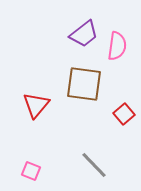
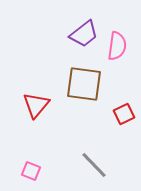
red square: rotated 15 degrees clockwise
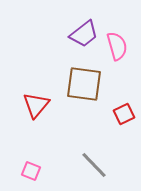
pink semicircle: rotated 24 degrees counterclockwise
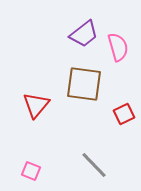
pink semicircle: moved 1 px right, 1 px down
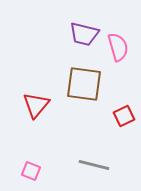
purple trapezoid: rotated 52 degrees clockwise
red square: moved 2 px down
gray line: rotated 32 degrees counterclockwise
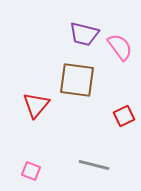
pink semicircle: moved 2 px right; rotated 20 degrees counterclockwise
brown square: moved 7 px left, 4 px up
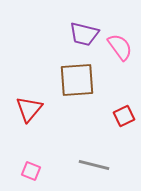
brown square: rotated 12 degrees counterclockwise
red triangle: moved 7 px left, 4 px down
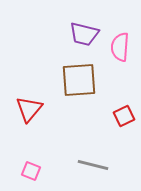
pink semicircle: rotated 140 degrees counterclockwise
brown square: moved 2 px right
gray line: moved 1 px left
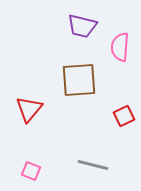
purple trapezoid: moved 2 px left, 8 px up
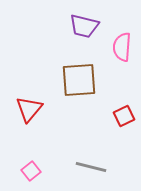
purple trapezoid: moved 2 px right
pink semicircle: moved 2 px right
gray line: moved 2 px left, 2 px down
pink square: rotated 30 degrees clockwise
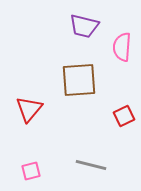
gray line: moved 2 px up
pink square: rotated 24 degrees clockwise
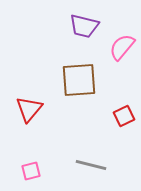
pink semicircle: rotated 36 degrees clockwise
